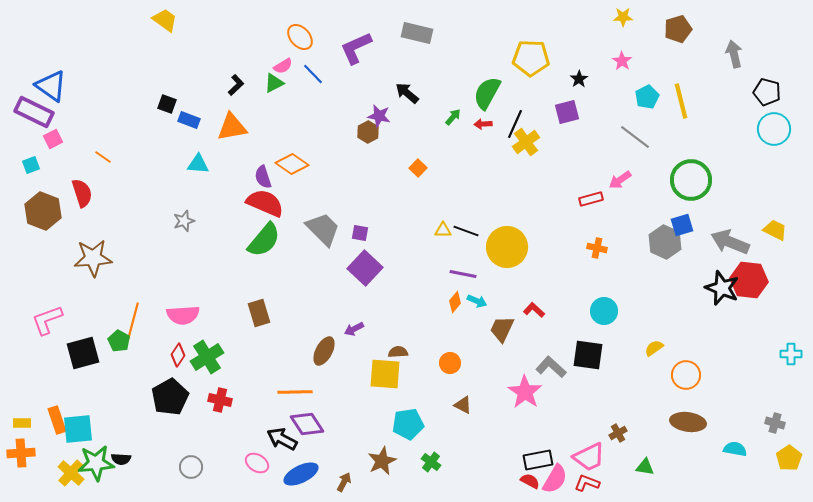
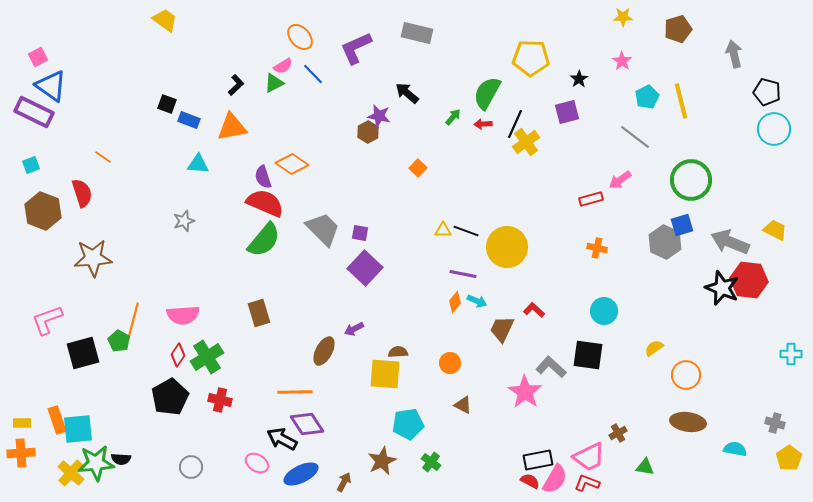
pink square at (53, 139): moved 15 px left, 82 px up
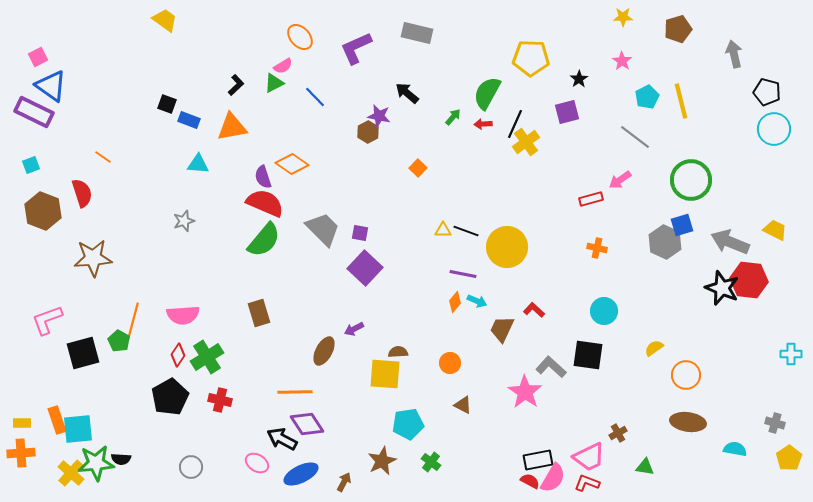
blue line at (313, 74): moved 2 px right, 23 px down
pink semicircle at (555, 479): moved 2 px left, 1 px up
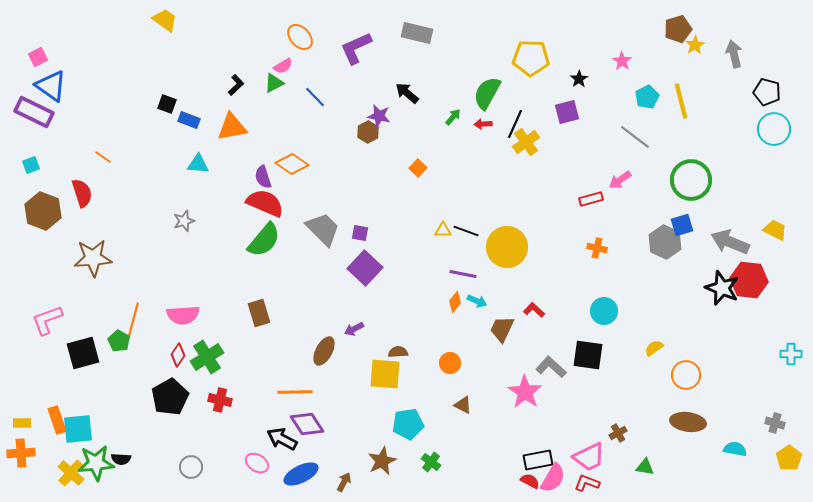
yellow star at (623, 17): moved 72 px right, 28 px down; rotated 30 degrees counterclockwise
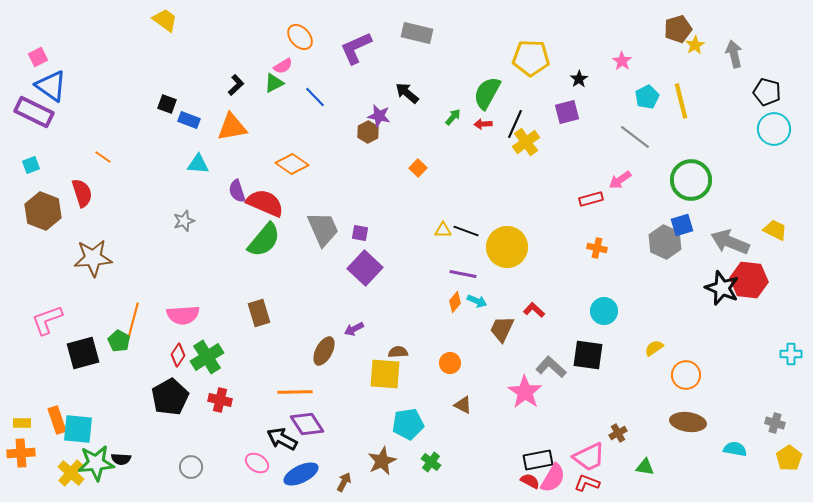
purple semicircle at (263, 177): moved 26 px left, 14 px down
gray trapezoid at (323, 229): rotated 21 degrees clockwise
cyan square at (78, 429): rotated 12 degrees clockwise
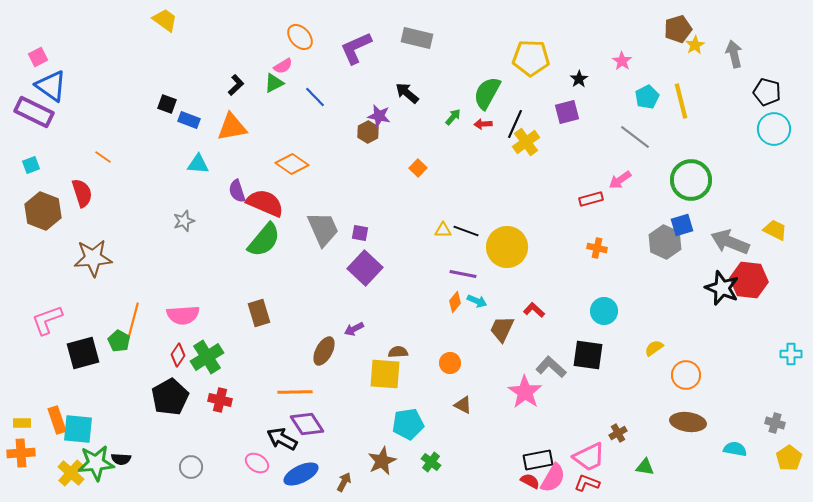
gray rectangle at (417, 33): moved 5 px down
